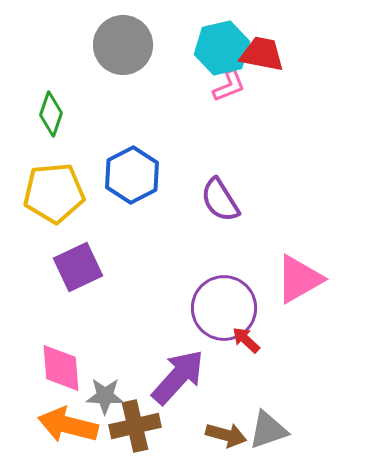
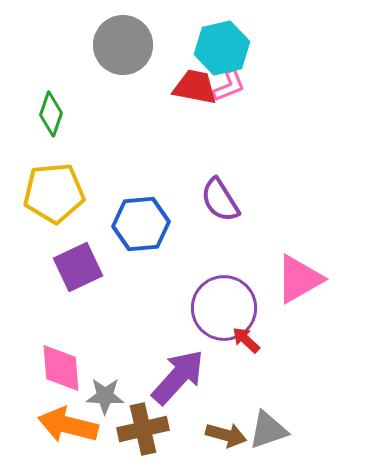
red trapezoid: moved 67 px left, 33 px down
blue hexagon: moved 9 px right, 49 px down; rotated 22 degrees clockwise
brown cross: moved 8 px right, 3 px down
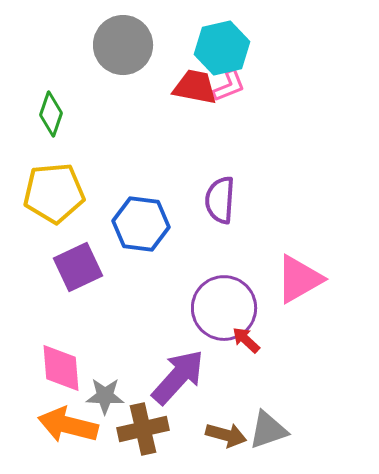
purple semicircle: rotated 36 degrees clockwise
blue hexagon: rotated 12 degrees clockwise
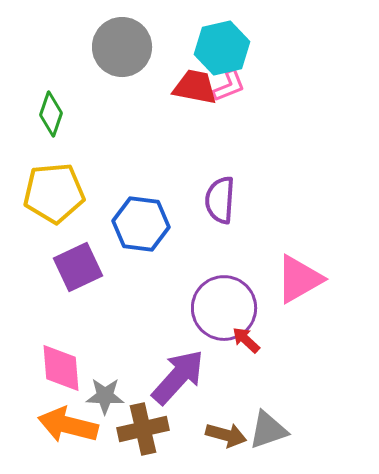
gray circle: moved 1 px left, 2 px down
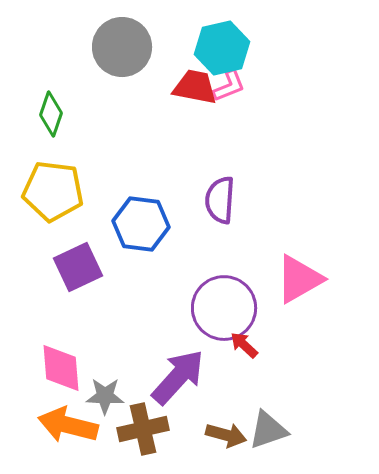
yellow pentagon: moved 1 px left, 2 px up; rotated 12 degrees clockwise
red arrow: moved 2 px left, 5 px down
